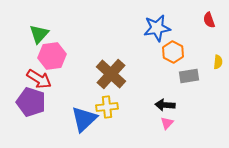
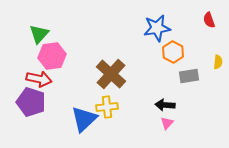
red arrow: rotated 20 degrees counterclockwise
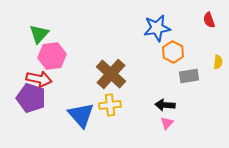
purple pentagon: moved 4 px up
yellow cross: moved 3 px right, 2 px up
blue triangle: moved 3 px left, 4 px up; rotated 28 degrees counterclockwise
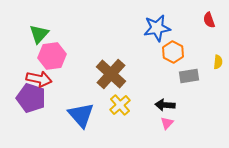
yellow cross: moved 10 px right; rotated 35 degrees counterclockwise
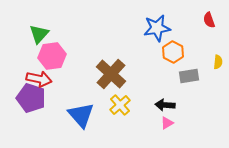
pink triangle: rotated 16 degrees clockwise
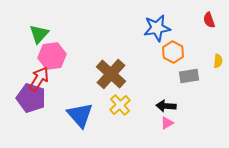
yellow semicircle: moved 1 px up
red arrow: rotated 70 degrees counterclockwise
black arrow: moved 1 px right, 1 px down
blue triangle: moved 1 px left
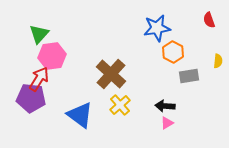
purple pentagon: rotated 12 degrees counterclockwise
black arrow: moved 1 px left
blue triangle: rotated 12 degrees counterclockwise
